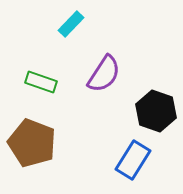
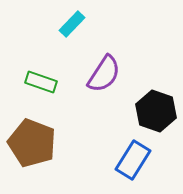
cyan rectangle: moved 1 px right
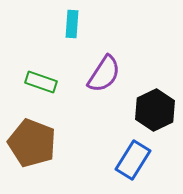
cyan rectangle: rotated 40 degrees counterclockwise
black hexagon: moved 1 px left, 1 px up; rotated 15 degrees clockwise
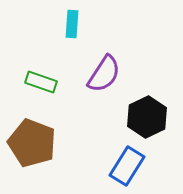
black hexagon: moved 8 px left, 7 px down
blue rectangle: moved 6 px left, 6 px down
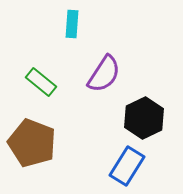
green rectangle: rotated 20 degrees clockwise
black hexagon: moved 3 px left, 1 px down
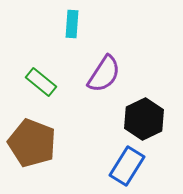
black hexagon: moved 1 px down
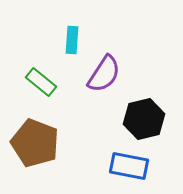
cyan rectangle: moved 16 px down
black hexagon: rotated 12 degrees clockwise
brown pentagon: moved 3 px right
blue rectangle: moved 2 px right; rotated 69 degrees clockwise
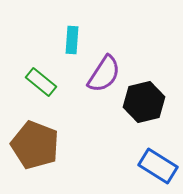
black hexagon: moved 17 px up
brown pentagon: moved 2 px down
blue rectangle: moved 29 px right; rotated 21 degrees clockwise
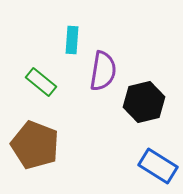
purple semicircle: moved 1 px left, 3 px up; rotated 24 degrees counterclockwise
